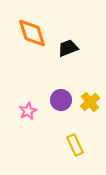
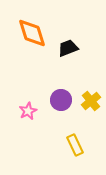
yellow cross: moved 1 px right, 1 px up
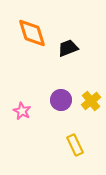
pink star: moved 6 px left; rotated 18 degrees counterclockwise
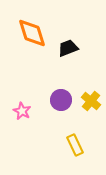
yellow cross: rotated 12 degrees counterclockwise
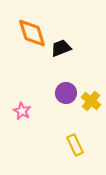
black trapezoid: moved 7 px left
purple circle: moved 5 px right, 7 px up
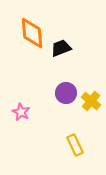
orange diamond: rotated 12 degrees clockwise
pink star: moved 1 px left, 1 px down
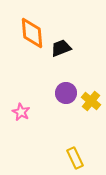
yellow rectangle: moved 13 px down
